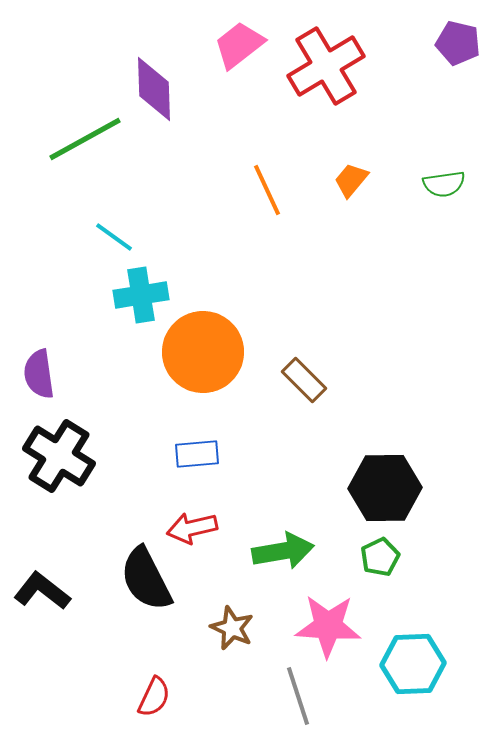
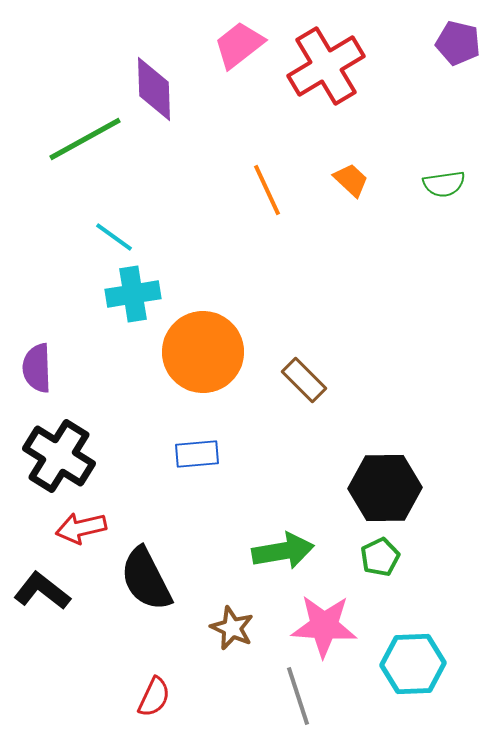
orange trapezoid: rotated 93 degrees clockwise
cyan cross: moved 8 px left, 1 px up
purple semicircle: moved 2 px left, 6 px up; rotated 6 degrees clockwise
red arrow: moved 111 px left
pink star: moved 4 px left
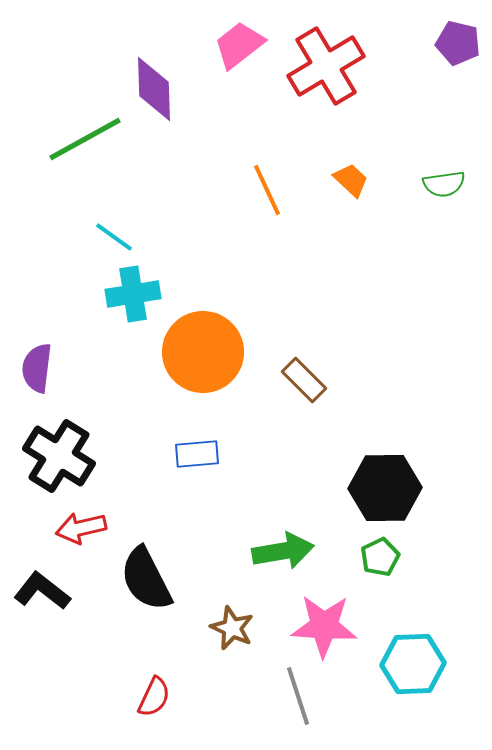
purple semicircle: rotated 9 degrees clockwise
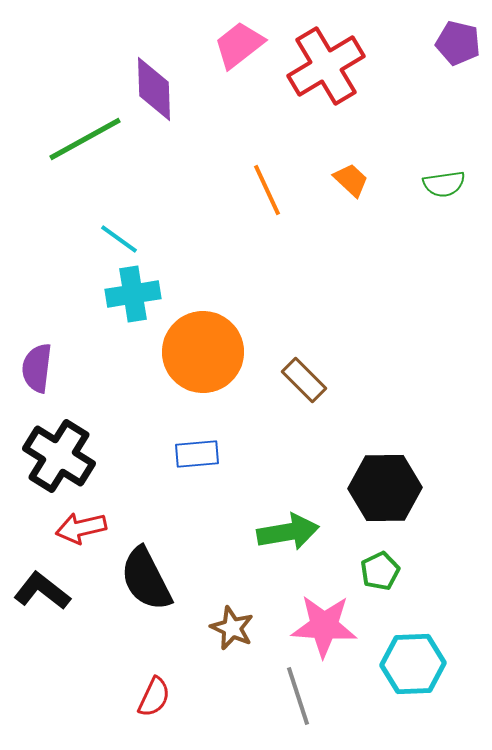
cyan line: moved 5 px right, 2 px down
green arrow: moved 5 px right, 19 px up
green pentagon: moved 14 px down
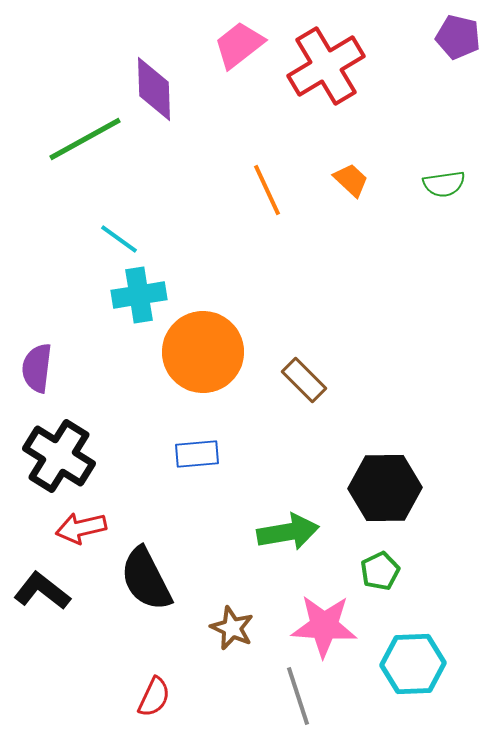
purple pentagon: moved 6 px up
cyan cross: moved 6 px right, 1 px down
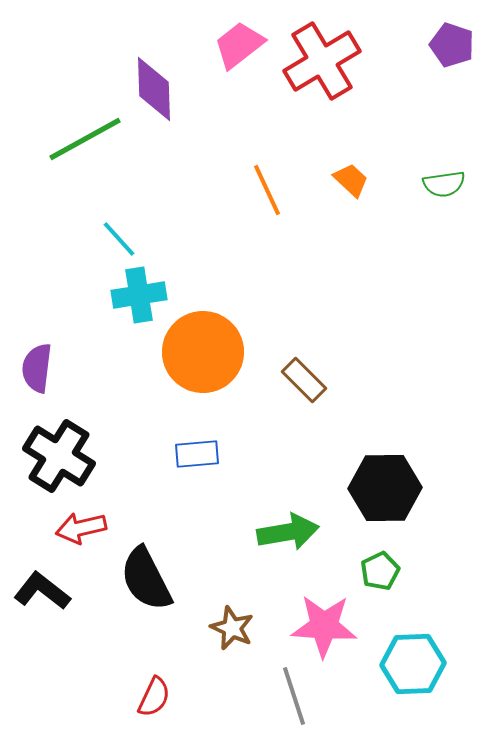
purple pentagon: moved 6 px left, 8 px down; rotated 6 degrees clockwise
red cross: moved 4 px left, 5 px up
cyan line: rotated 12 degrees clockwise
gray line: moved 4 px left
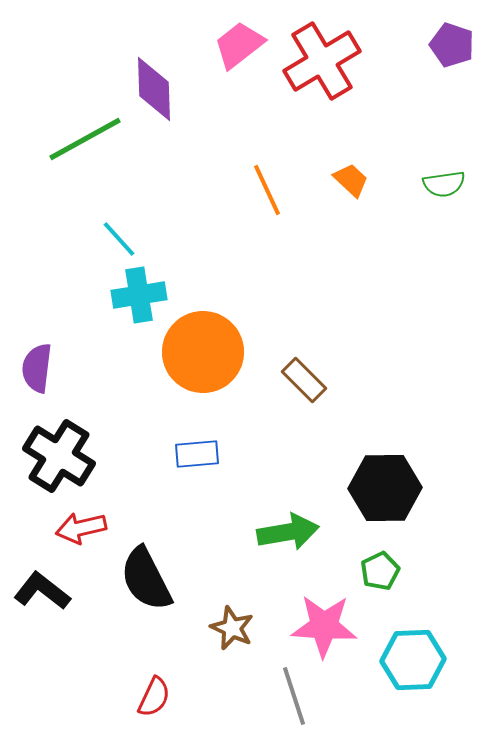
cyan hexagon: moved 4 px up
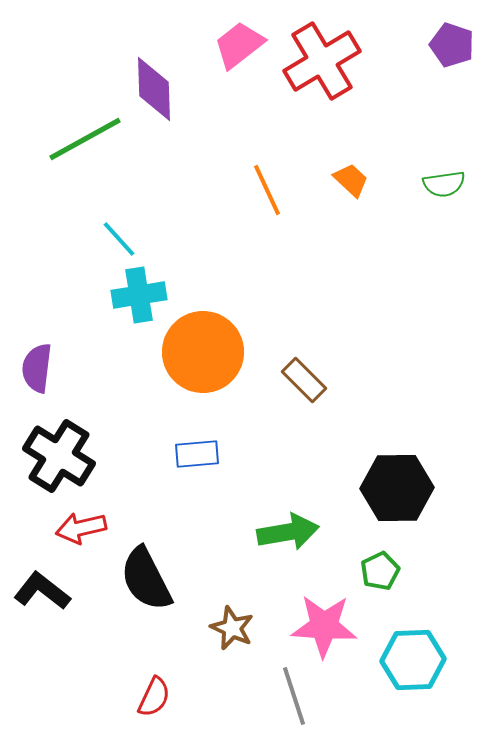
black hexagon: moved 12 px right
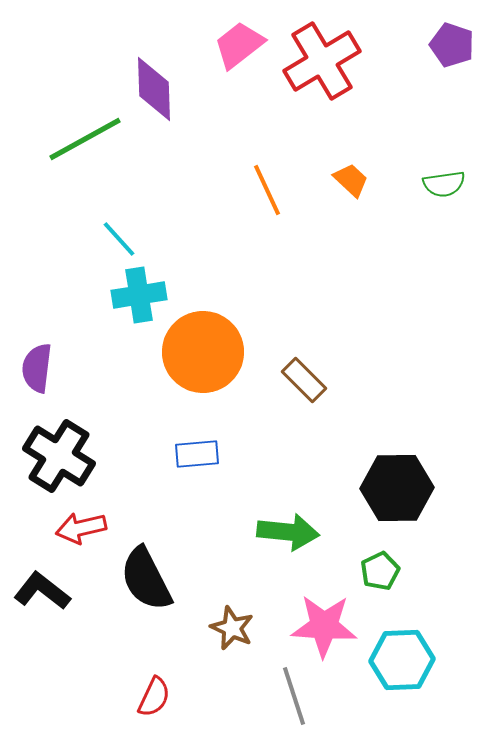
green arrow: rotated 16 degrees clockwise
cyan hexagon: moved 11 px left
